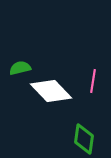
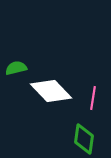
green semicircle: moved 4 px left
pink line: moved 17 px down
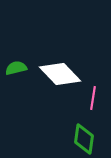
white diamond: moved 9 px right, 17 px up
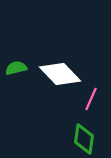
pink line: moved 2 px left, 1 px down; rotated 15 degrees clockwise
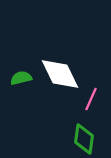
green semicircle: moved 5 px right, 10 px down
white diamond: rotated 18 degrees clockwise
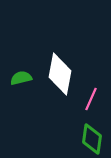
white diamond: rotated 36 degrees clockwise
green diamond: moved 8 px right
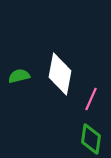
green semicircle: moved 2 px left, 2 px up
green diamond: moved 1 px left
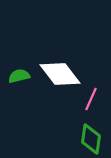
white diamond: rotated 48 degrees counterclockwise
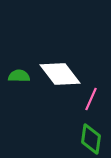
green semicircle: rotated 15 degrees clockwise
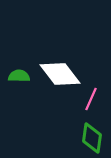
green diamond: moved 1 px right, 1 px up
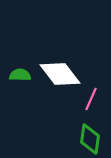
green semicircle: moved 1 px right, 1 px up
green diamond: moved 2 px left, 1 px down
